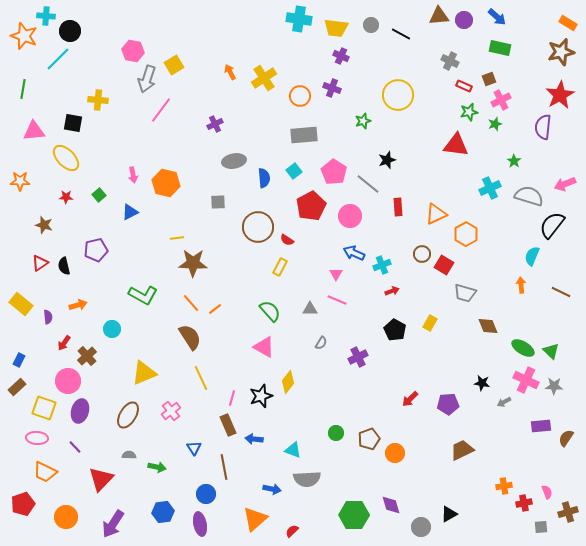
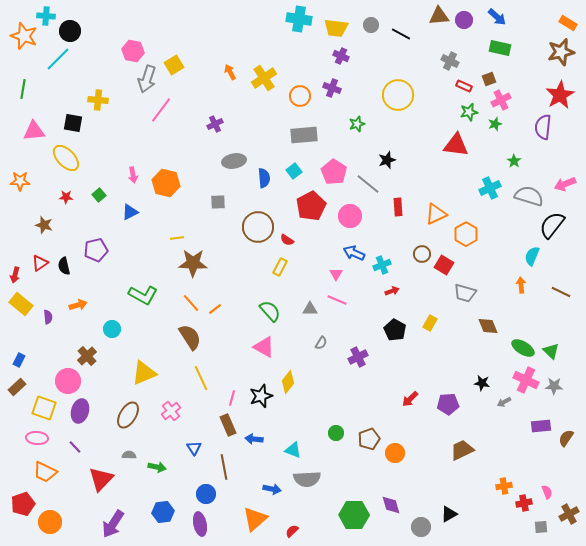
green star at (363, 121): moved 6 px left, 3 px down
red arrow at (64, 343): moved 49 px left, 68 px up; rotated 21 degrees counterclockwise
brown cross at (568, 512): moved 1 px right, 2 px down; rotated 12 degrees counterclockwise
orange circle at (66, 517): moved 16 px left, 5 px down
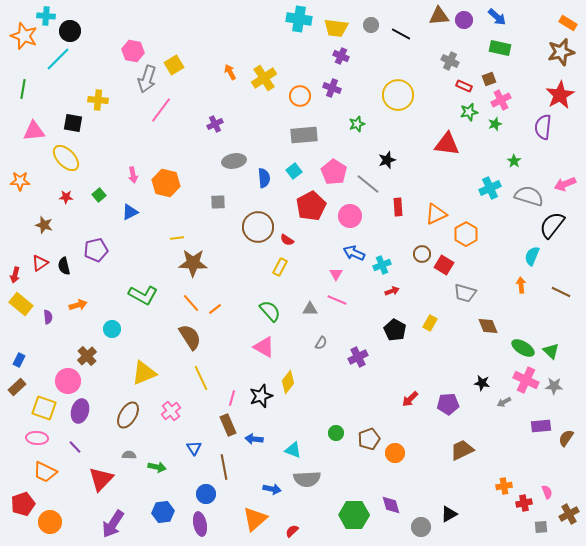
red triangle at (456, 145): moved 9 px left, 1 px up
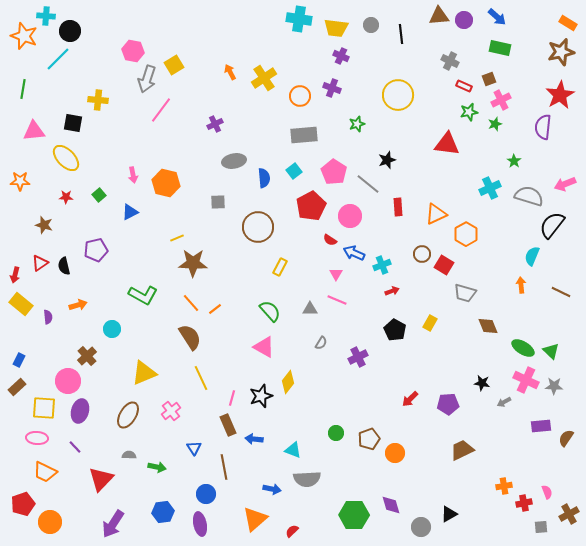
black line at (401, 34): rotated 54 degrees clockwise
yellow line at (177, 238): rotated 16 degrees counterclockwise
red semicircle at (287, 240): moved 43 px right
yellow square at (44, 408): rotated 15 degrees counterclockwise
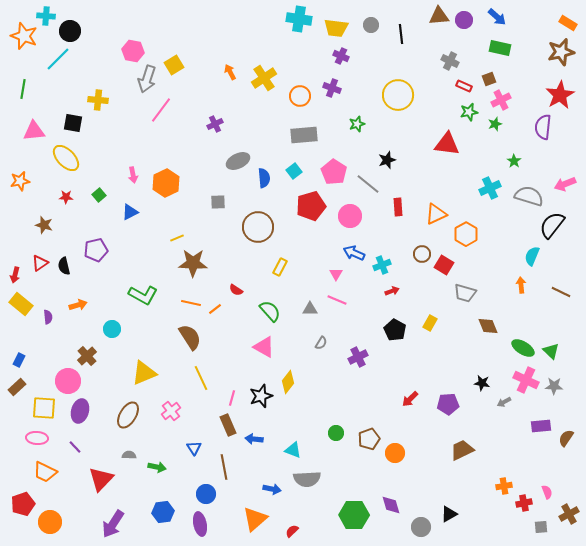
gray ellipse at (234, 161): moved 4 px right; rotated 15 degrees counterclockwise
orange star at (20, 181): rotated 12 degrees counterclockwise
orange hexagon at (166, 183): rotated 20 degrees clockwise
red pentagon at (311, 206): rotated 12 degrees clockwise
red semicircle at (330, 240): moved 94 px left, 50 px down
orange line at (191, 303): rotated 36 degrees counterclockwise
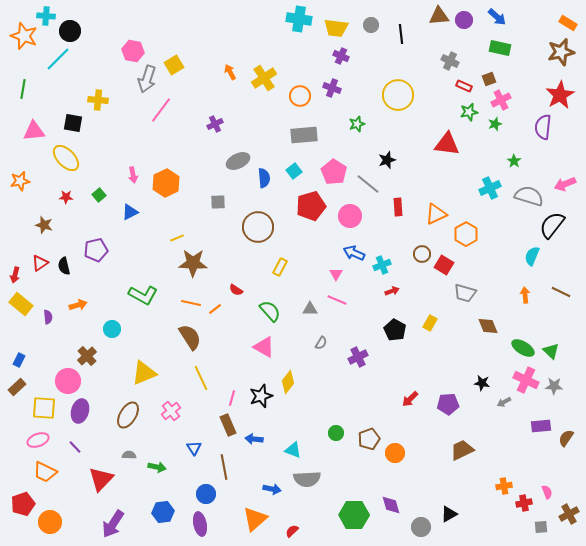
orange arrow at (521, 285): moved 4 px right, 10 px down
pink ellipse at (37, 438): moved 1 px right, 2 px down; rotated 25 degrees counterclockwise
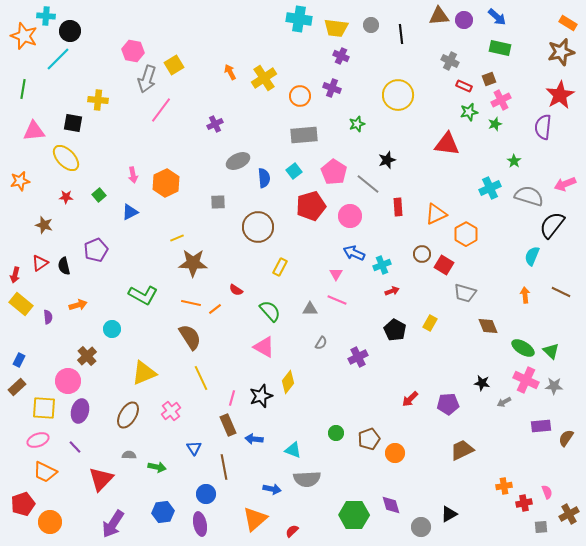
purple pentagon at (96, 250): rotated 10 degrees counterclockwise
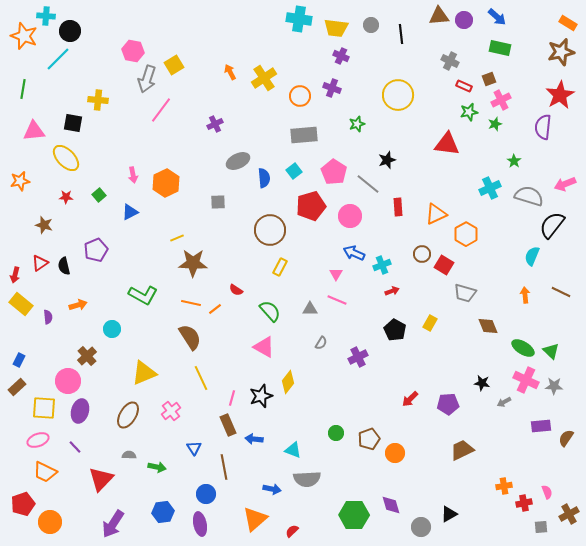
brown circle at (258, 227): moved 12 px right, 3 px down
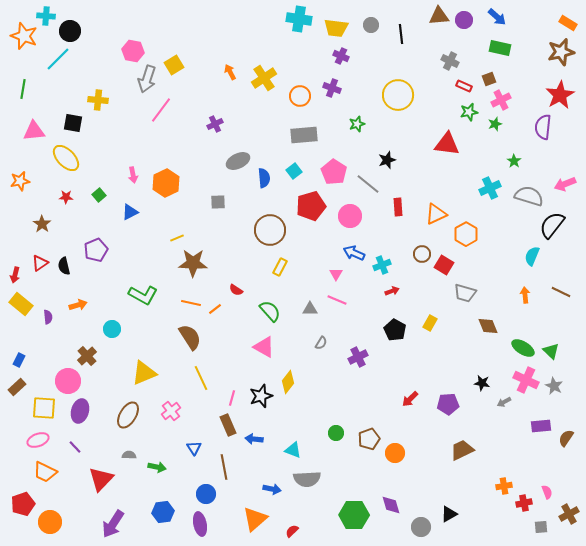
brown star at (44, 225): moved 2 px left, 1 px up; rotated 18 degrees clockwise
gray star at (554, 386): rotated 24 degrees clockwise
